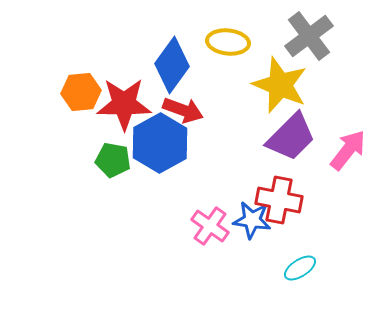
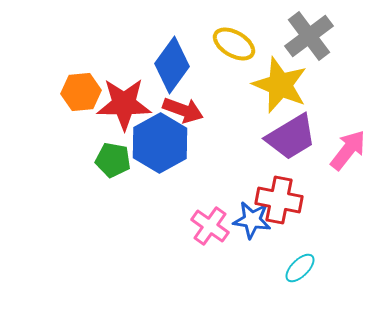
yellow ellipse: moved 6 px right, 2 px down; rotated 24 degrees clockwise
purple trapezoid: rotated 14 degrees clockwise
cyan ellipse: rotated 12 degrees counterclockwise
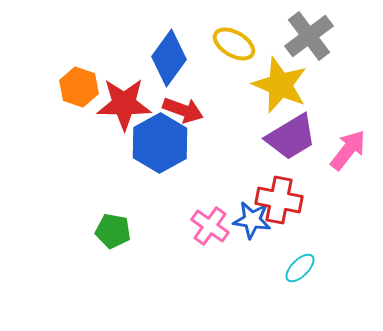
blue diamond: moved 3 px left, 7 px up
orange hexagon: moved 2 px left, 5 px up; rotated 24 degrees clockwise
green pentagon: moved 71 px down
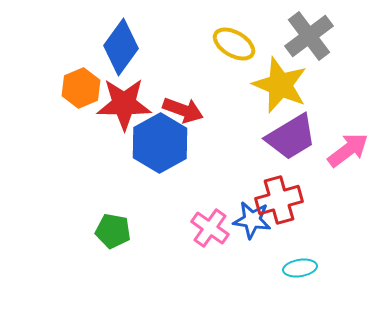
blue diamond: moved 48 px left, 11 px up
orange hexagon: moved 2 px right, 1 px down; rotated 18 degrees clockwise
pink arrow: rotated 15 degrees clockwise
red cross: rotated 27 degrees counterclockwise
pink cross: moved 2 px down
cyan ellipse: rotated 36 degrees clockwise
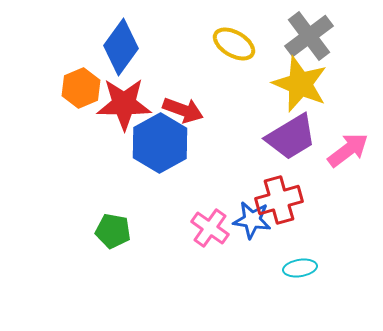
yellow star: moved 20 px right, 1 px up
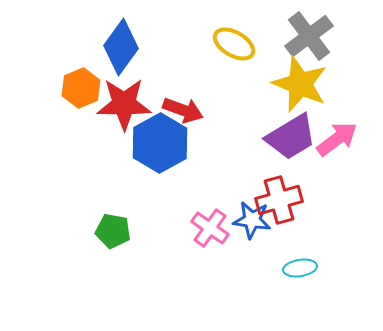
pink arrow: moved 11 px left, 11 px up
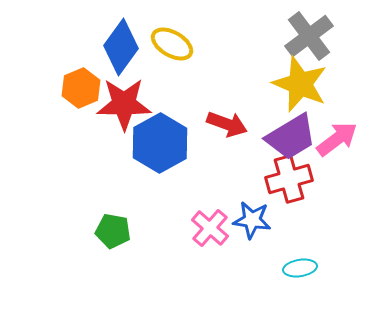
yellow ellipse: moved 62 px left
red arrow: moved 44 px right, 14 px down
red cross: moved 10 px right, 21 px up
pink cross: rotated 6 degrees clockwise
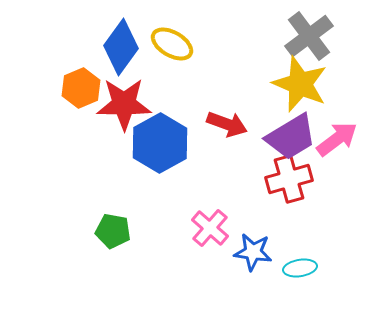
blue star: moved 1 px right, 32 px down
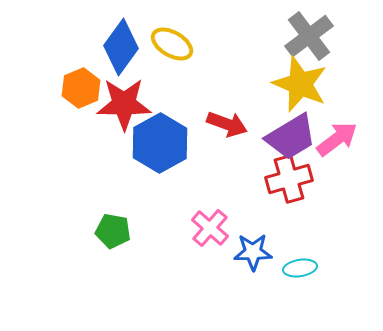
blue star: rotated 9 degrees counterclockwise
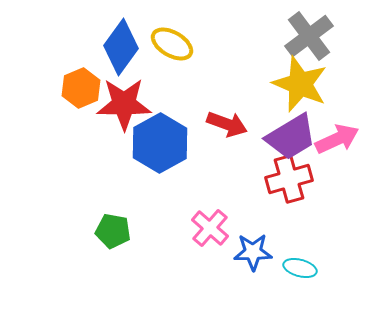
pink arrow: rotated 12 degrees clockwise
cyan ellipse: rotated 24 degrees clockwise
